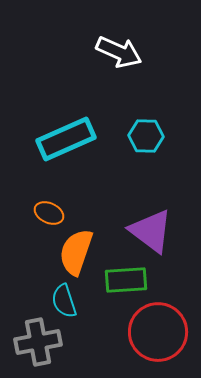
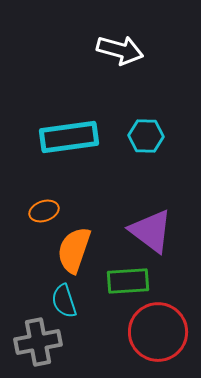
white arrow: moved 1 px right, 2 px up; rotated 9 degrees counterclockwise
cyan rectangle: moved 3 px right, 2 px up; rotated 16 degrees clockwise
orange ellipse: moved 5 px left, 2 px up; rotated 44 degrees counterclockwise
orange semicircle: moved 2 px left, 2 px up
green rectangle: moved 2 px right, 1 px down
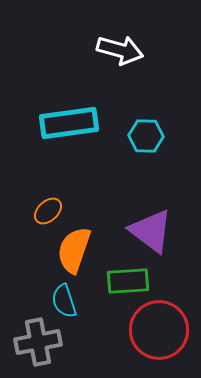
cyan rectangle: moved 14 px up
orange ellipse: moved 4 px right; rotated 24 degrees counterclockwise
red circle: moved 1 px right, 2 px up
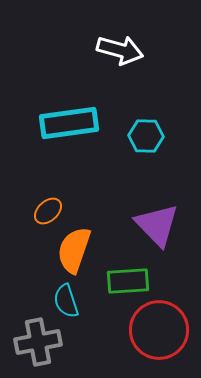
purple triangle: moved 6 px right, 6 px up; rotated 9 degrees clockwise
cyan semicircle: moved 2 px right
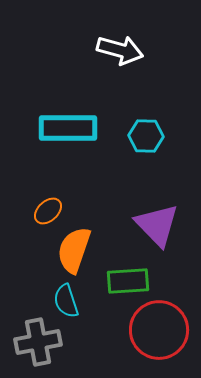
cyan rectangle: moved 1 px left, 5 px down; rotated 8 degrees clockwise
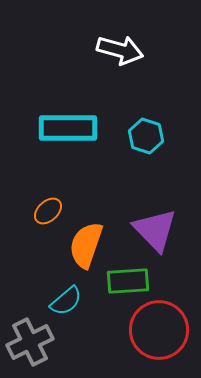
cyan hexagon: rotated 16 degrees clockwise
purple triangle: moved 2 px left, 5 px down
orange semicircle: moved 12 px right, 5 px up
cyan semicircle: rotated 112 degrees counterclockwise
gray cross: moved 8 px left; rotated 15 degrees counterclockwise
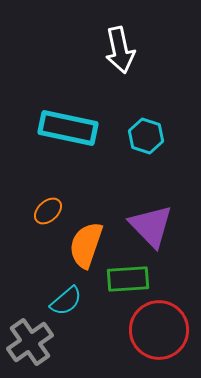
white arrow: rotated 63 degrees clockwise
cyan rectangle: rotated 12 degrees clockwise
purple triangle: moved 4 px left, 4 px up
green rectangle: moved 2 px up
gray cross: rotated 9 degrees counterclockwise
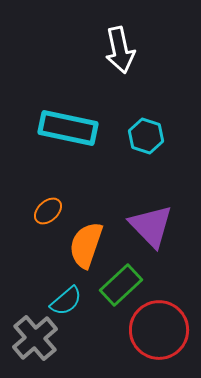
green rectangle: moved 7 px left, 6 px down; rotated 39 degrees counterclockwise
gray cross: moved 5 px right, 4 px up; rotated 6 degrees counterclockwise
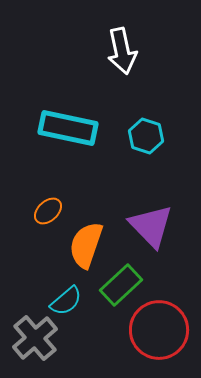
white arrow: moved 2 px right, 1 px down
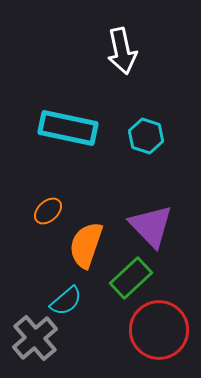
green rectangle: moved 10 px right, 7 px up
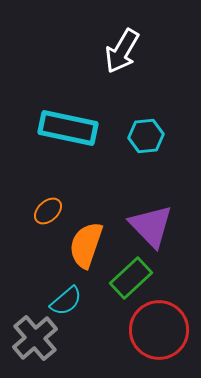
white arrow: rotated 42 degrees clockwise
cyan hexagon: rotated 24 degrees counterclockwise
